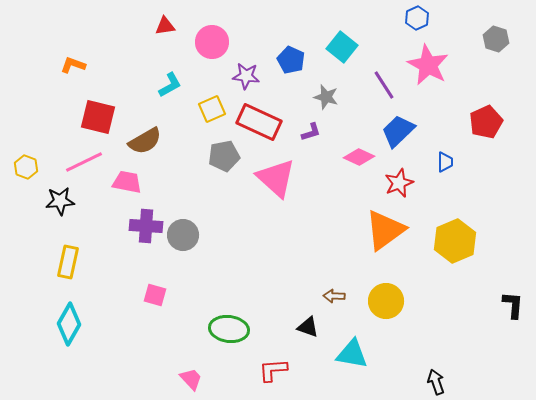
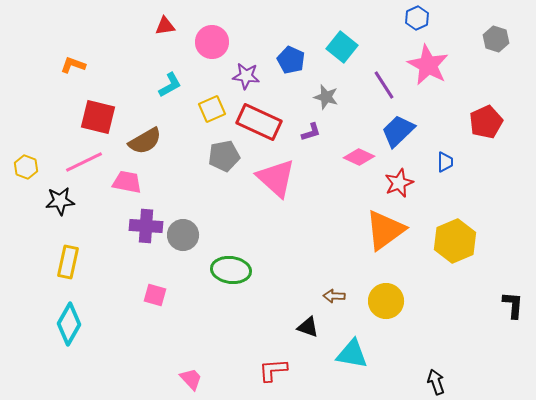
green ellipse at (229, 329): moved 2 px right, 59 px up
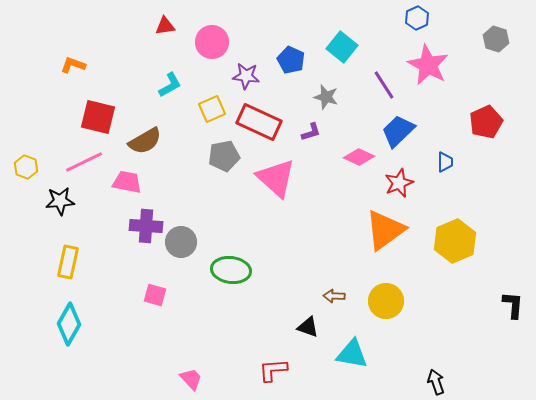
gray circle at (183, 235): moved 2 px left, 7 px down
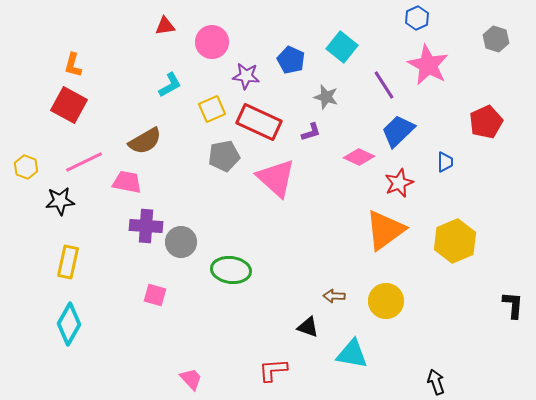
orange L-shape at (73, 65): rotated 95 degrees counterclockwise
red square at (98, 117): moved 29 px left, 12 px up; rotated 15 degrees clockwise
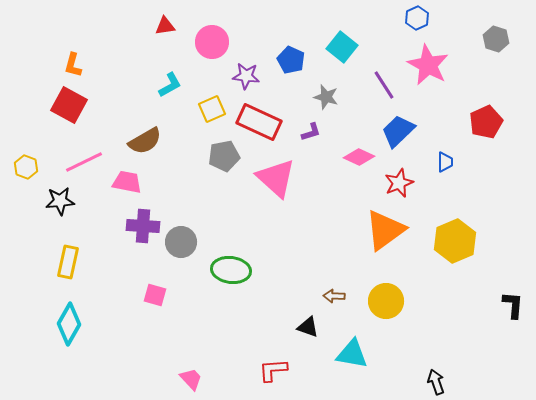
purple cross at (146, 226): moved 3 px left
